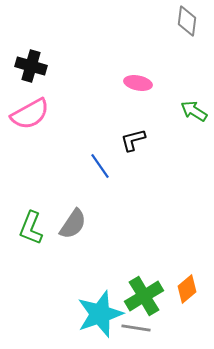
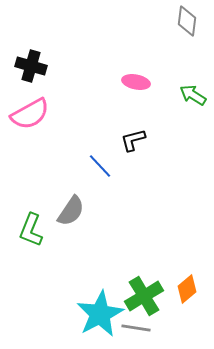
pink ellipse: moved 2 px left, 1 px up
green arrow: moved 1 px left, 16 px up
blue line: rotated 8 degrees counterclockwise
gray semicircle: moved 2 px left, 13 px up
green L-shape: moved 2 px down
cyan star: rotated 9 degrees counterclockwise
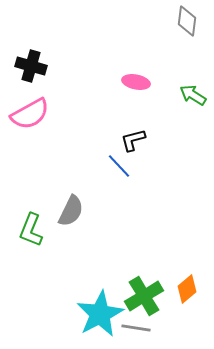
blue line: moved 19 px right
gray semicircle: rotated 8 degrees counterclockwise
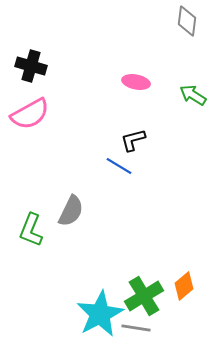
blue line: rotated 16 degrees counterclockwise
orange diamond: moved 3 px left, 3 px up
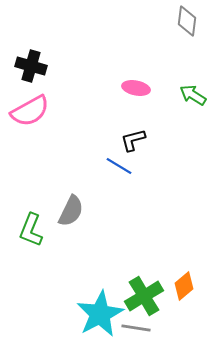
pink ellipse: moved 6 px down
pink semicircle: moved 3 px up
